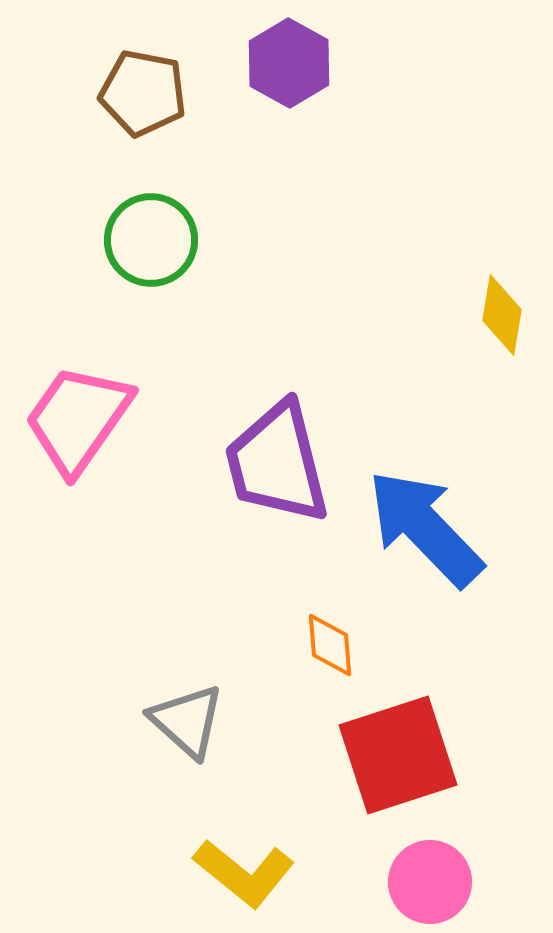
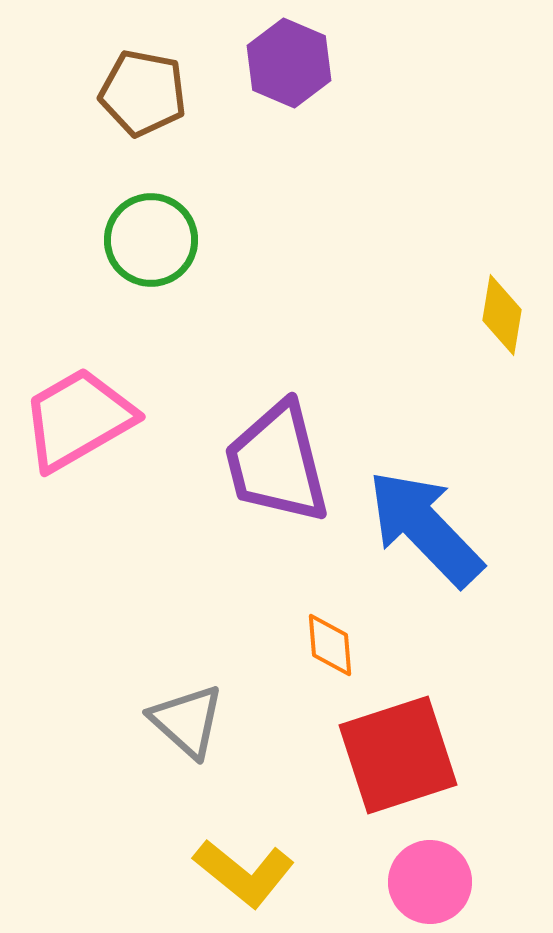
purple hexagon: rotated 6 degrees counterclockwise
pink trapezoid: rotated 25 degrees clockwise
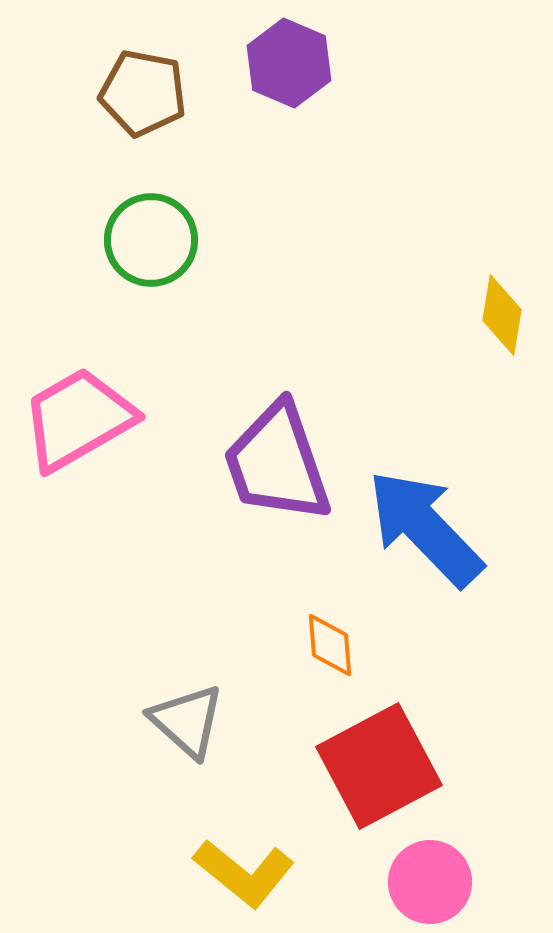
purple trapezoid: rotated 5 degrees counterclockwise
red square: moved 19 px left, 11 px down; rotated 10 degrees counterclockwise
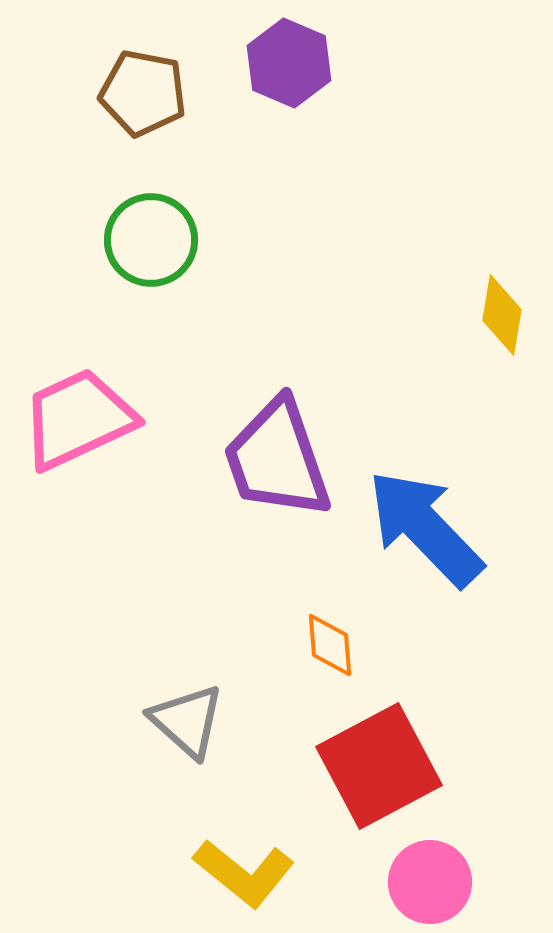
pink trapezoid: rotated 5 degrees clockwise
purple trapezoid: moved 4 px up
